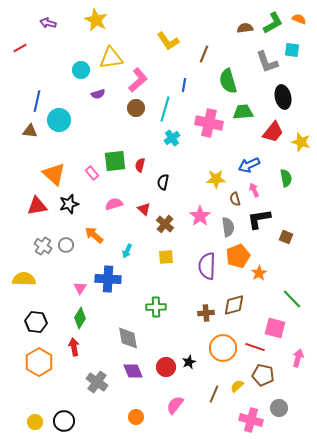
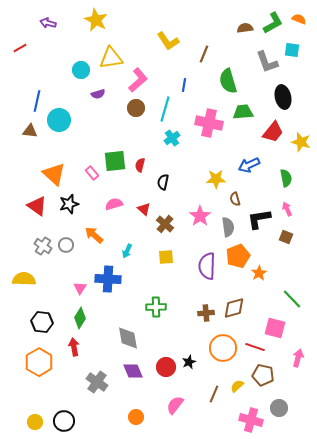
pink arrow at (254, 190): moved 33 px right, 19 px down
red triangle at (37, 206): rotated 45 degrees clockwise
brown diamond at (234, 305): moved 3 px down
black hexagon at (36, 322): moved 6 px right
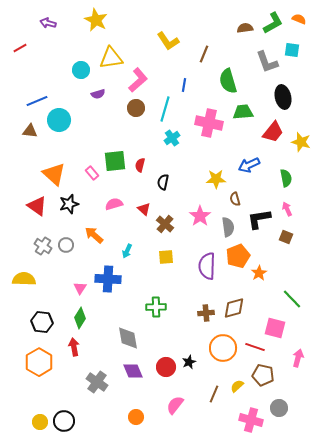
blue line at (37, 101): rotated 55 degrees clockwise
yellow circle at (35, 422): moved 5 px right
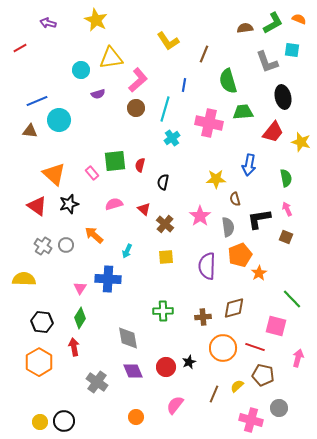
blue arrow at (249, 165): rotated 55 degrees counterclockwise
orange pentagon at (238, 256): moved 2 px right, 1 px up
green cross at (156, 307): moved 7 px right, 4 px down
brown cross at (206, 313): moved 3 px left, 4 px down
pink square at (275, 328): moved 1 px right, 2 px up
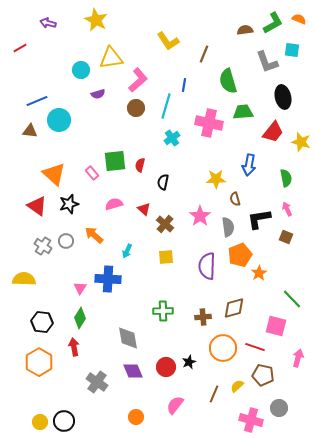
brown semicircle at (245, 28): moved 2 px down
cyan line at (165, 109): moved 1 px right, 3 px up
gray circle at (66, 245): moved 4 px up
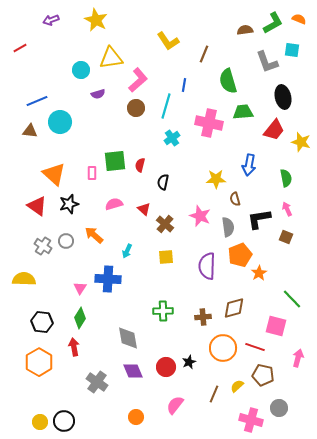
purple arrow at (48, 23): moved 3 px right, 3 px up; rotated 35 degrees counterclockwise
cyan circle at (59, 120): moved 1 px right, 2 px down
red trapezoid at (273, 132): moved 1 px right, 2 px up
pink rectangle at (92, 173): rotated 40 degrees clockwise
pink star at (200, 216): rotated 15 degrees counterclockwise
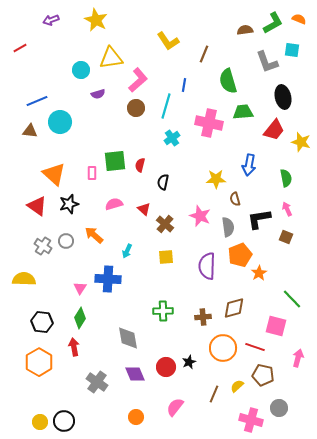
purple diamond at (133, 371): moved 2 px right, 3 px down
pink semicircle at (175, 405): moved 2 px down
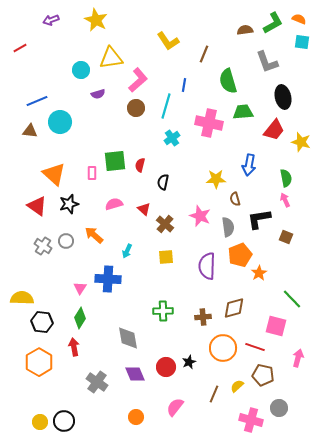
cyan square at (292, 50): moved 10 px right, 8 px up
pink arrow at (287, 209): moved 2 px left, 9 px up
yellow semicircle at (24, 279): moved 2 px left, 19 px down
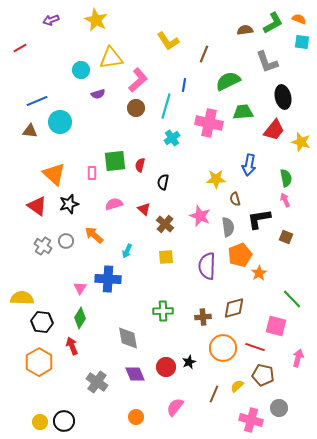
green semicircle at (228, 81): rotated 80 degrees clockwise
red arrow at (74, 347): moved 2 px left, 1 px up; rotated 12 degrees counterclockwise
